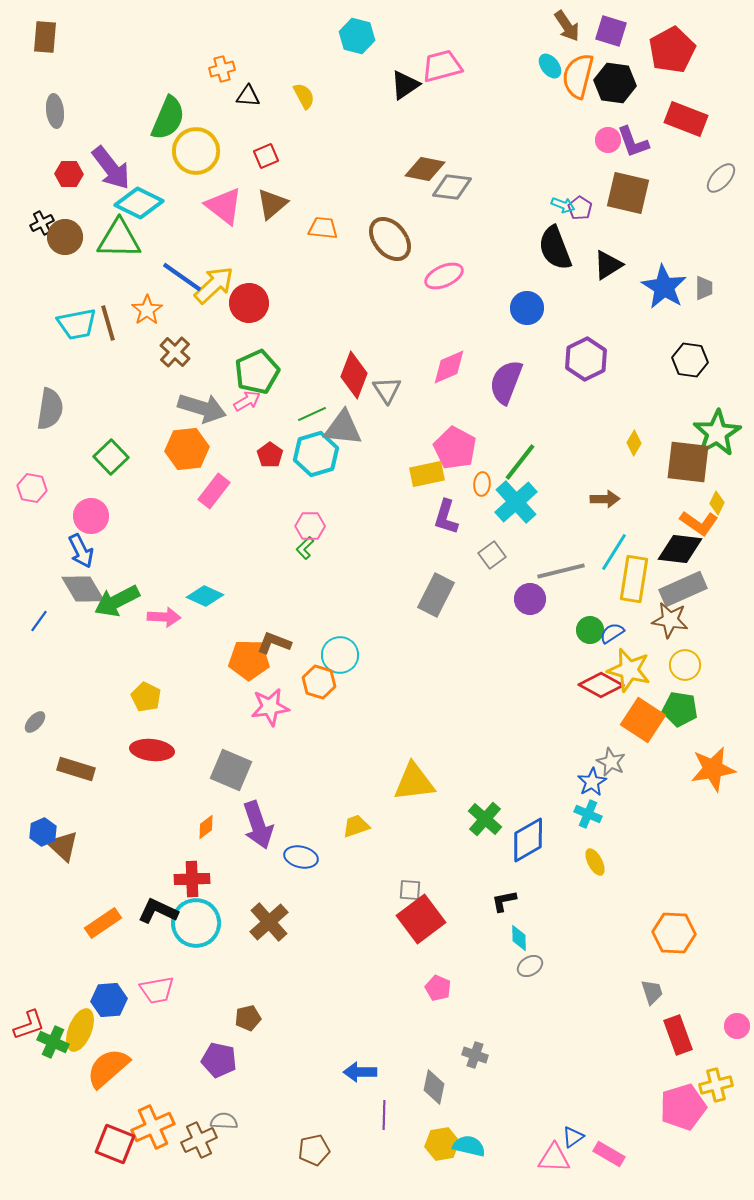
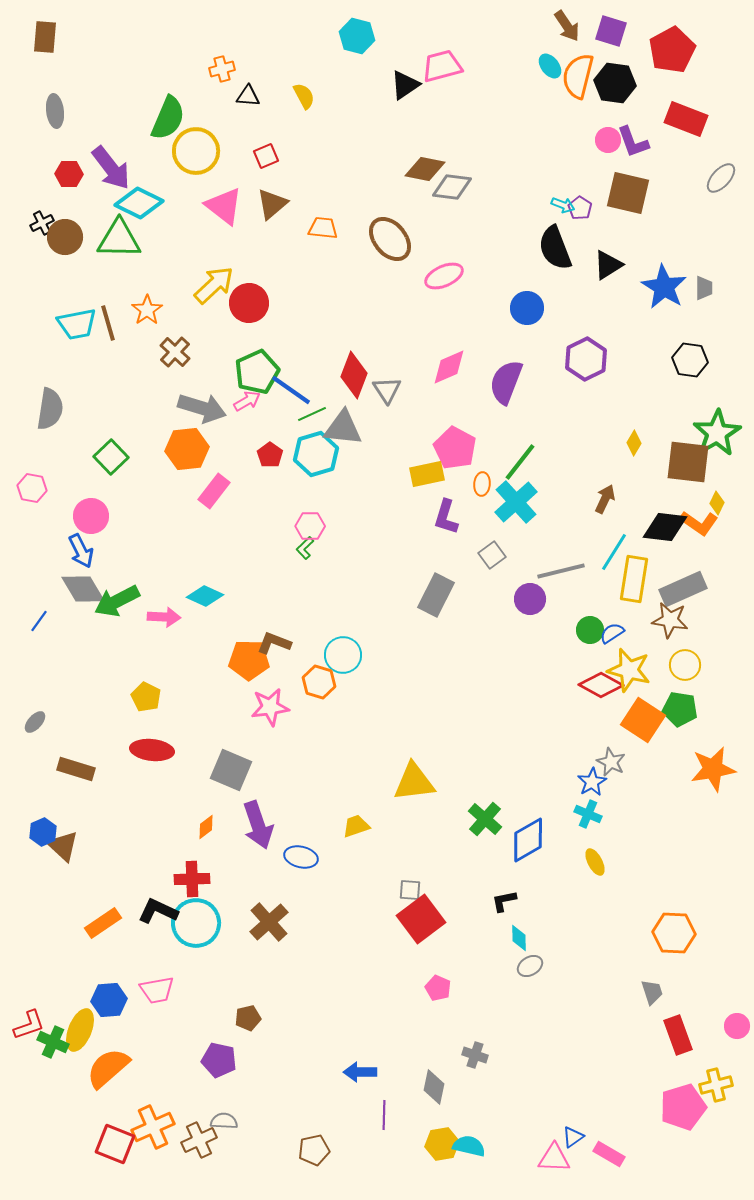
blue line at (182, 277): moved 109 px right, 113 px down
brown arrow at (605, 499): rotated 64 degrees counterclockwise
black diamond at (680, 549): moved 15 px left, 22 px up
cyan circle at (340, 655): moved 3 px right
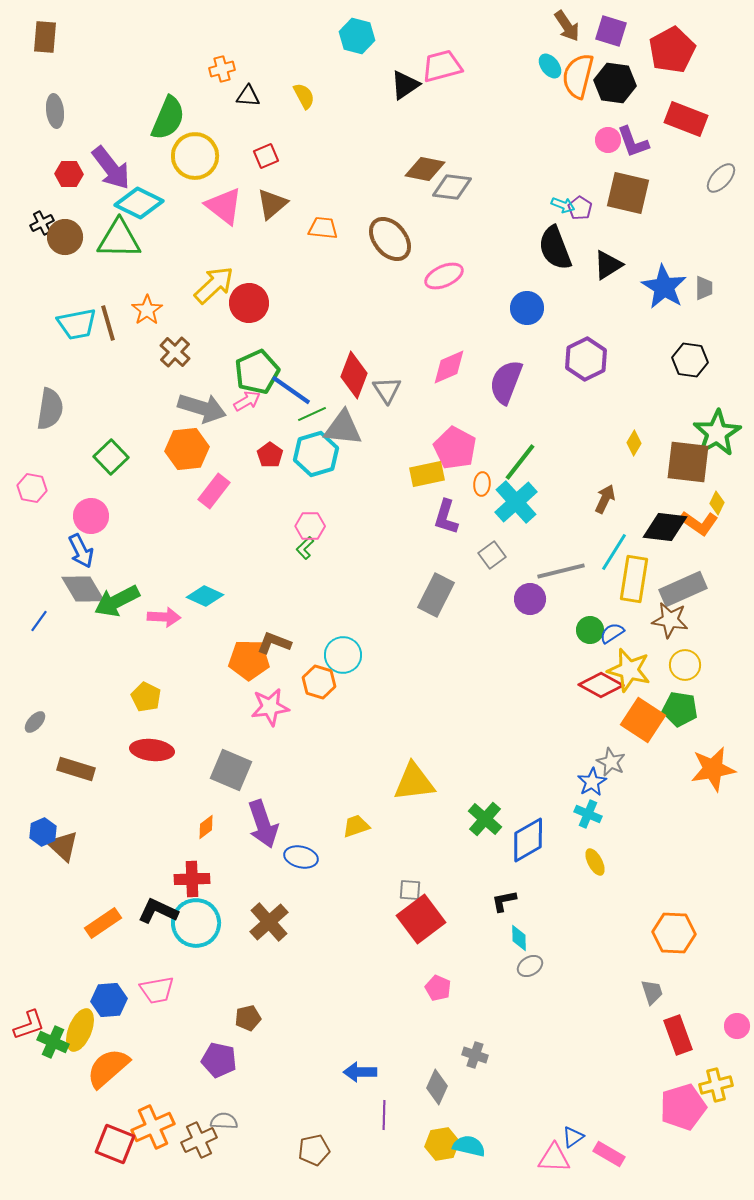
yellow circle at (196, 151): moved 1 px left, 5 px down
purple arrow at (258, 825): moved 5 px right, 1 px up
gray diamond at (434, 1087): moved 3 px right; rotated 12 degrees clockwise
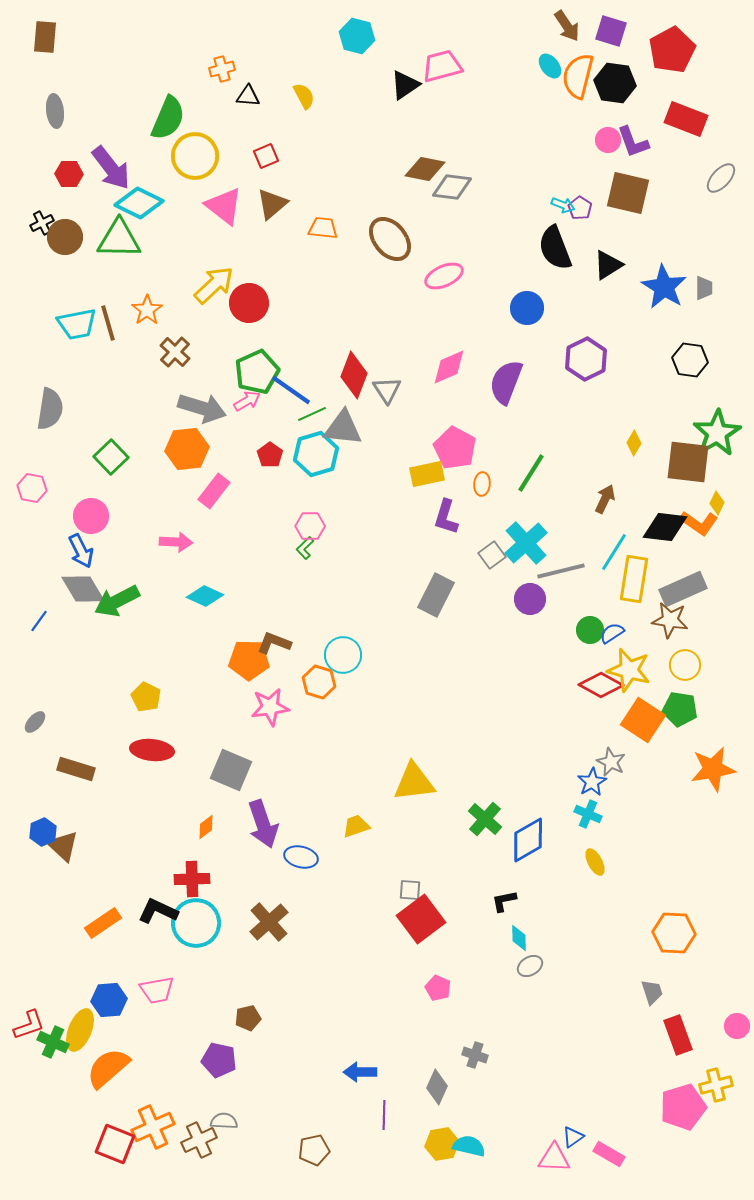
green line at (520, 462): moved 11 px right, 11 px down; rotated 6 degrees counterclockwise
cyan cross at (516, 502): moved 10 px right, 41 px down
pink arrow at (164, 617): moved 12 px right, 75 px up
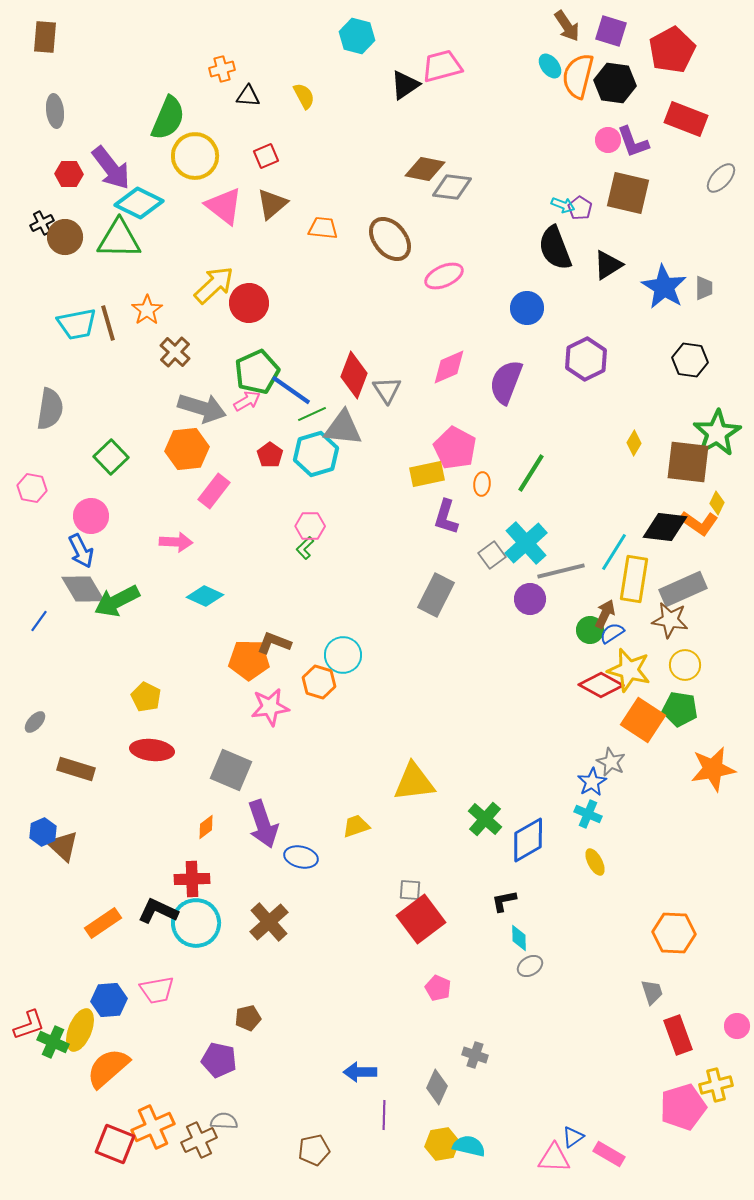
brown arrow at (605, 499): moved 115 px down
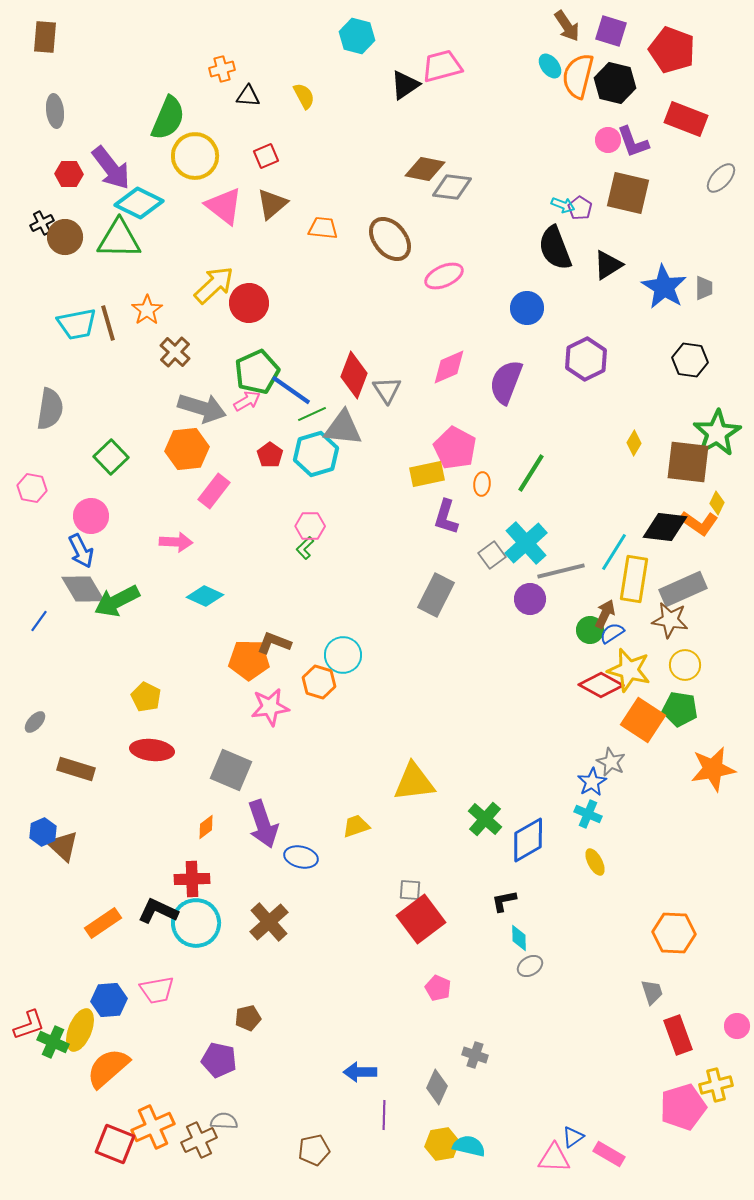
red pentagon at (672, 50): rotated 24 degrees counterclockwise
black hexagon at (615, 83): rotated 6 degrees clockwise
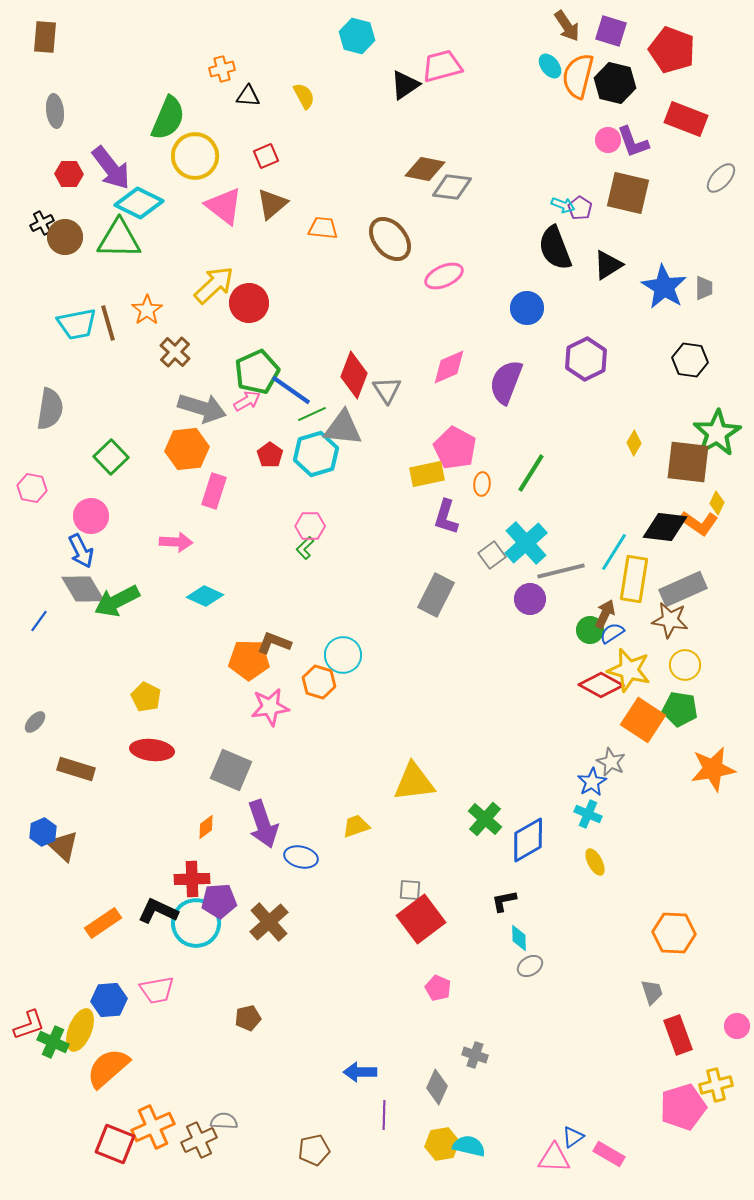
pink rectangle at (214, 491): rotated 20 degrees counterclockwise
purple pentagon at (219, 1060): moved 159 px up; rotated 16 degrees counterclockwise
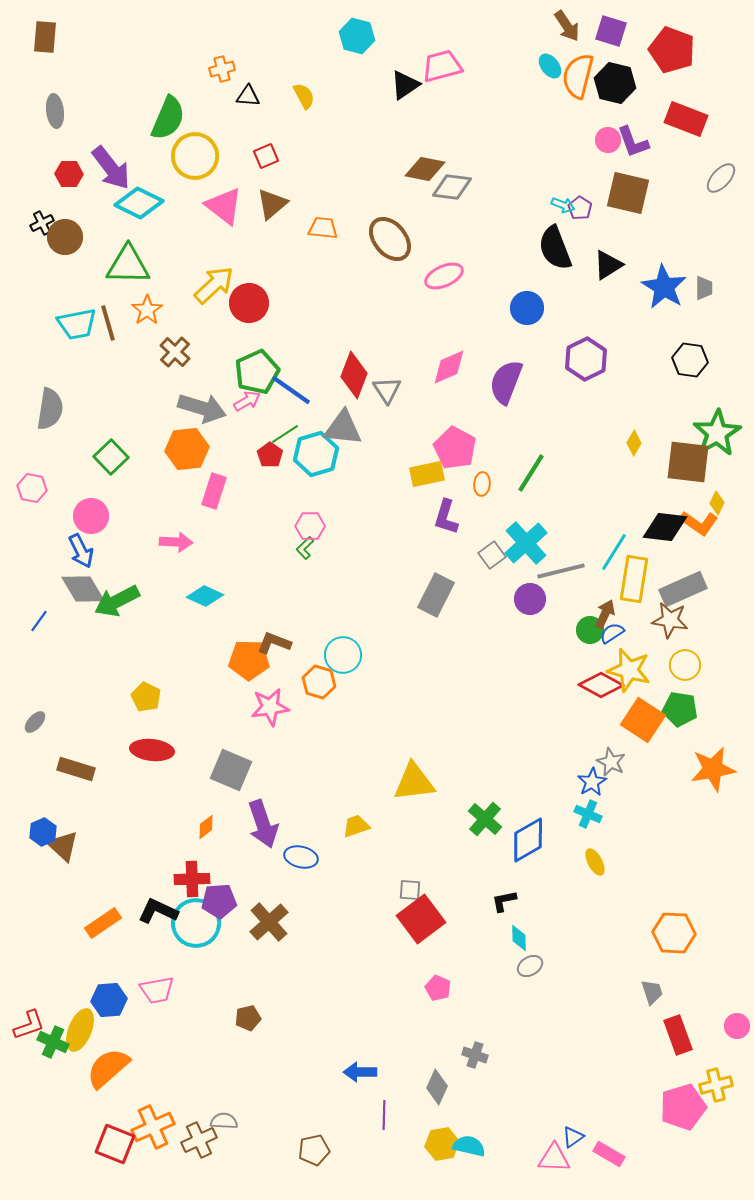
green triangle at (119, 239): moved 9 px right, 26 px down
green line at (312, 414): moved 27 px left, 20 px down; rotated 8 degrees counterclockwise
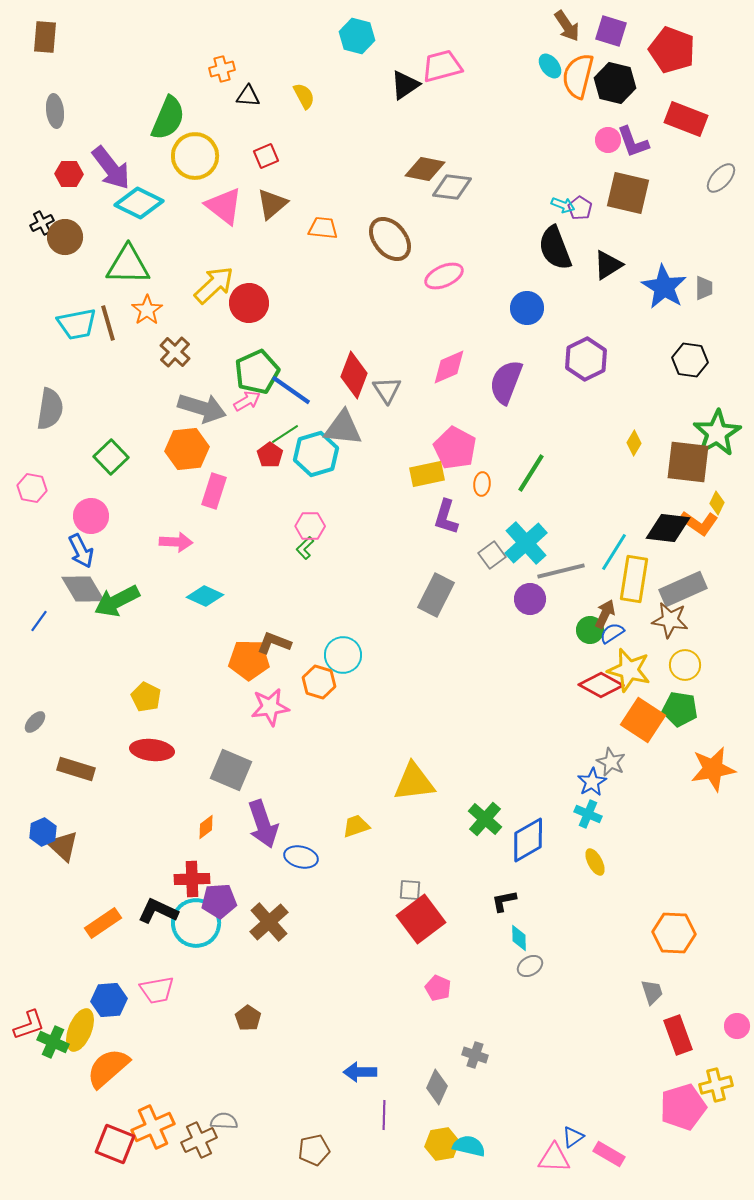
black diamond at (665, 527): moved 3 px right, 1 px down
brown pentagon at (248, 1018): rotated 25 degrees counterclockwise
